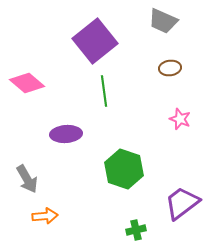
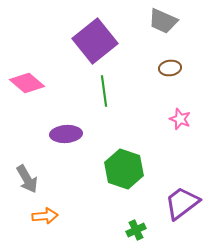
green cross: rotated 12 degrees counterclockwise
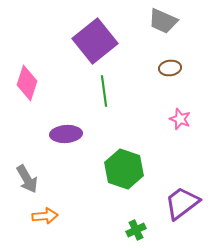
pink diamond: rotated 68 degrees clockwise
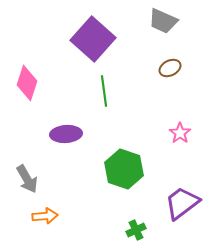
purple square: moved 2 px left, 2 px up; rotated 9 degrees counterclockwise
brown ellipse: rotated 20 degrees counterclockwise
pink star: moved 14 px down; rotated 15 degrees clockwise
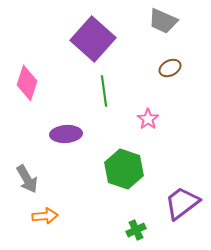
pink star: moved 32 px left, 14 px up
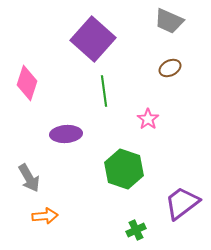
gray trapezoid: moved 6 px right
gray arrow: moved 2 px right, 1 px up
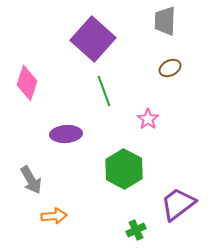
gray trapezoid: moved 4 px left; rotated 68 degrees clockwise
green line: rotated 12 degrees counterclockwise
green hexagon: rotated 9 degrees clockwise
gray arrow: moved 2 px right, 2 px down
purple trapezoid: moved 4 px left, 1 px down
orange arrow: moved 9 px right
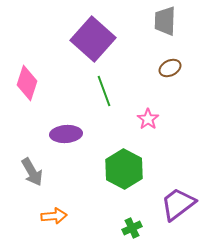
gray arrow: moved 1 px right, 8 px up
green cross: moved 4 px left, 2 px up
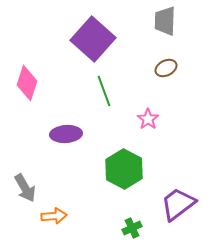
brown ellipse: moved 4 px left
gray arrow: moved 7 px left, 16 px down
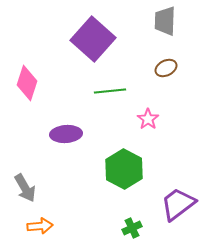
green line: moved 6 px right; rotated 76 degrees counterclockwise
orange arrow: moved 14 px left, 10 px down
